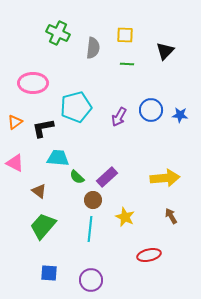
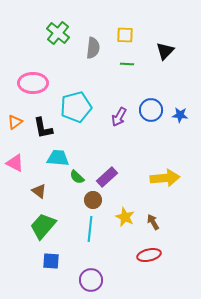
green cross: rotated 15 degrees clockwise
black L-shape: rotated 90 degrees counterclockwise
brown arrow: moved 18 px left, 6 px down
blue square: moved 2 px right, 12 px up
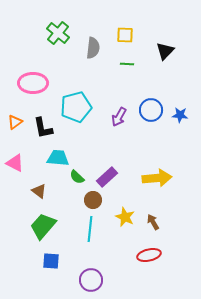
yellow arrow: moved 8 px left
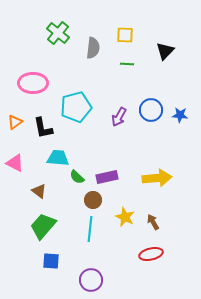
purple rectangle: rotated 30 degrees clockwise
red ellipse: moved 2 px right, 1 px up
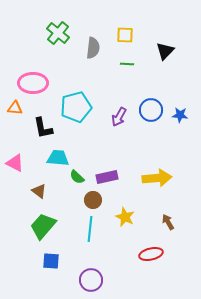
orange triangle: moved 14 px up; rotated 42 degrees clockwise
brown arrow: moved 15 px right
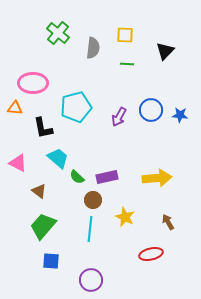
cyan trapezoid: rotated 35 degrees clockwise
pink triangle: moved 3 px right
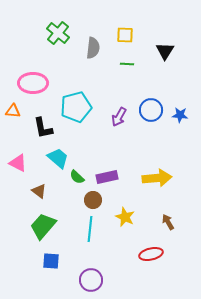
black triangle: rotated 12 degrees counterclockwise
orange triangle: moved 2 px left, 3 px down
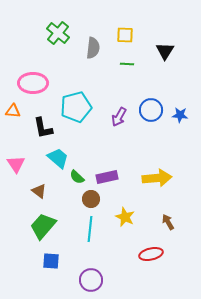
pink triangle: moved 2 px left, 1 px down; rotated 30 degrees clockwise
brown circle: moved 2 px left, 1 px up
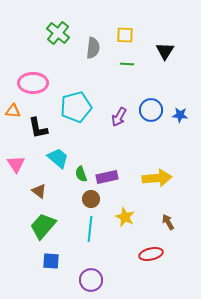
black L-shape: moved 5 px left
green semicircle: moved 4 px right, 3 px up; rotated 28 degrees clockwise
